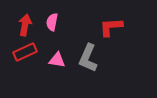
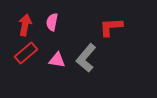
red rectangle: moved 1 px right, 1 px down; rotated 15 degrees counterclockwise
gray L-shape: moved 2 px left; rotated 16 degrees clockwise
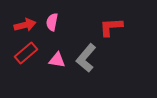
red arrow: rotated 65 degrees clockwise
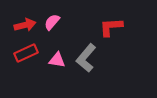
pink semicircle: rotated 30 degrees clockwise
red rectangle: rotated 15 degrees clockwise
